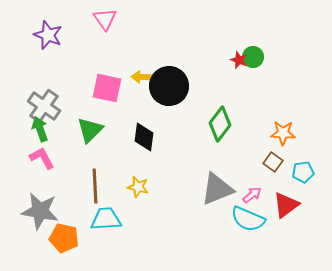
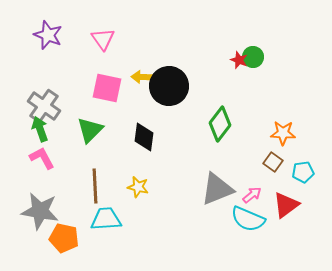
pink triangle: moved 2 px left, 20 px down
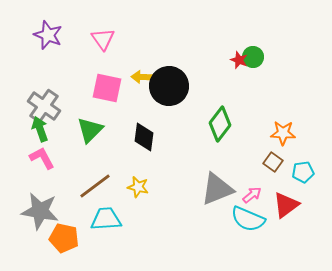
brown line: rotated 56 degrees clockwise
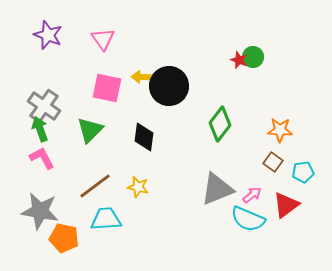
orange star: moved 3 px left, 3 px up
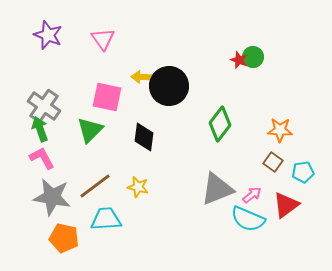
pink square: moved 9 px down
gray star: moved 12 px right, 14 px up
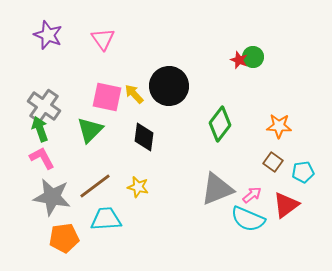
yellow arrow: moved 8 px left, 17 px down; rotated 45 degrees clockwise
orange star: moved 1 px left, 4 px up
orange pentagon: rotated 20 degrees counterclockwise
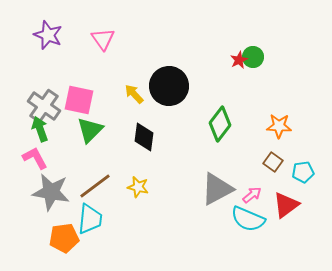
red star: rotated 24 degrees clockwise
pink square: moved 28 px left, 3 px down
pink L-shape: moved 7 px left
gray triangle: rotated 6 degrees counterclockwise
gray star: moved 1 px left, 5 px up
cyan trapezoid: moved 16 px left; rotated 100 degrees clockwise
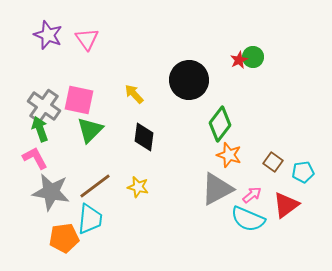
pink triangle: moved 16 px left
black circle: moved 20 px right, 6 px up
orange star: moved 50 px left, 29 px down; rotated 15 degrees clockwise
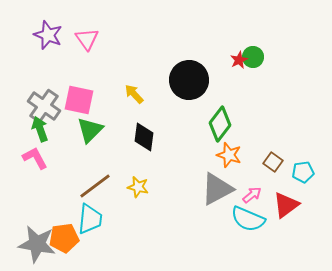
gray star: moved 14 px left, 52 px down
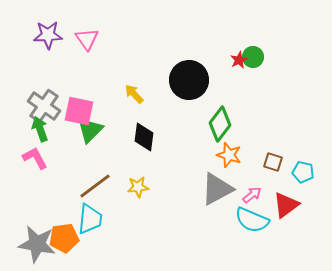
purple star: rotated 24 degrees counterclockwise
pink square: moved 11 px down
brown square: rotated 18 degrees counterclockwise
cyan pentagon: rotated 20 degrees clockwise
yellow star: rotated 20 degrees counterclockwise
cyan semicircle: moved 4 px right, 1 px down
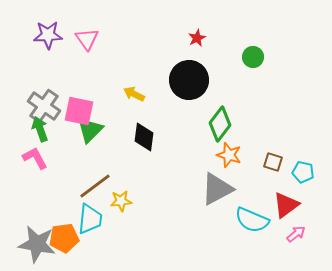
red star: moved 42 px left, 22 px up
yellow arrow: rotated 20 degrees counterclockwise
yellow star: moved 17 px left, 14 px down
pink arrow: moved 44 px right, 39 px down
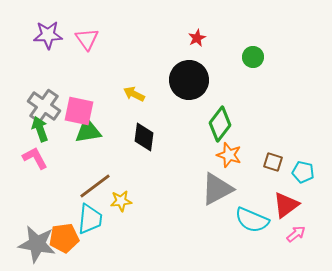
green triangle: moved 2 px left, 1 px down; rotated 36 degrees clockwise
